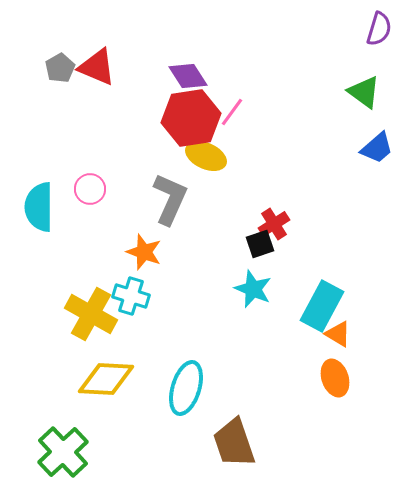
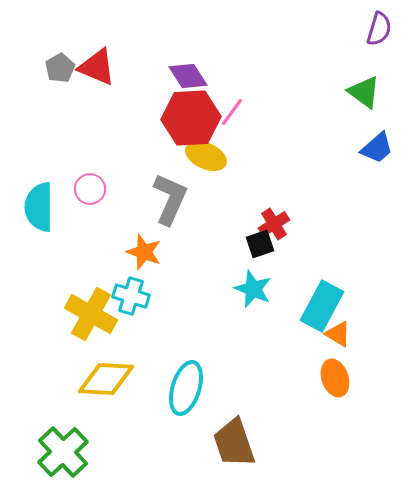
red hexagon: rotated 6 degrees clockwise
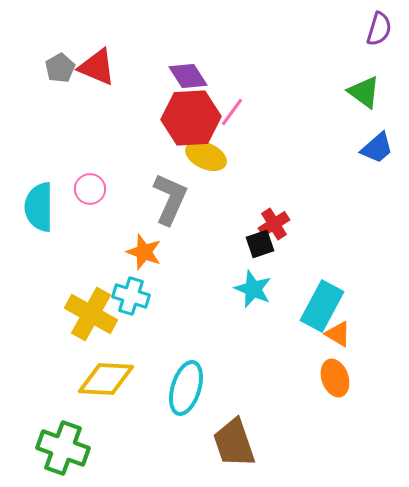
green cross: moved 4 px up; rotated 27 degrees counterclockwise
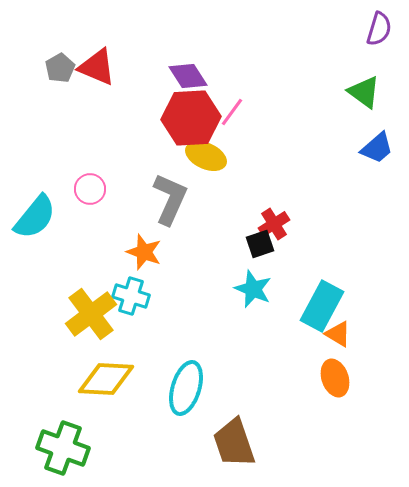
cyan semicircle: moved 4 px left, 10 px down; rotated 141 degrees counterclockwise
yellow cross: rotated 24 degrees clockwise
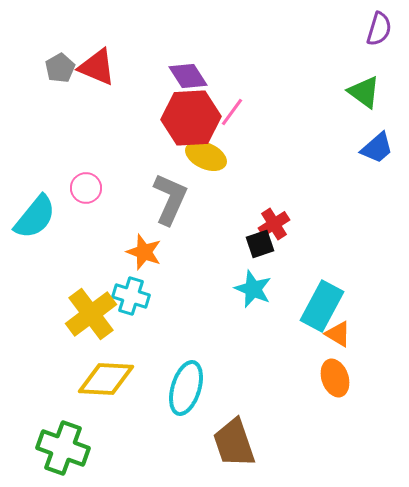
pink circle: moved 4 px left, 1 px up
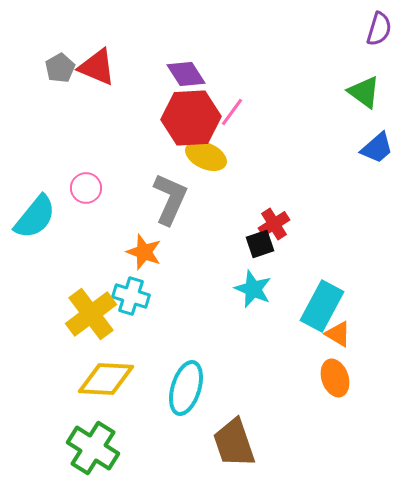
purple diamond: moved 2 px left, 2 px up
green cross: moved 30 px right; rotated 12 degrees clockwise
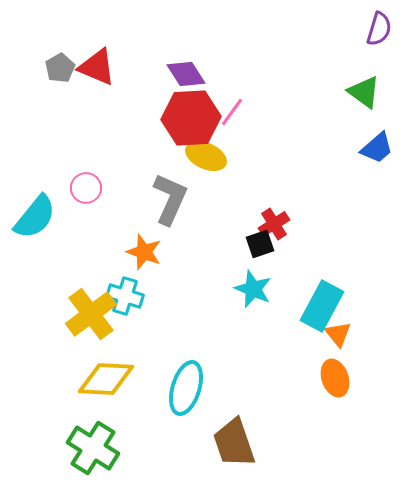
cyan cross: moved 6 px left
orange triangle: rotated 20 degrees clockwise
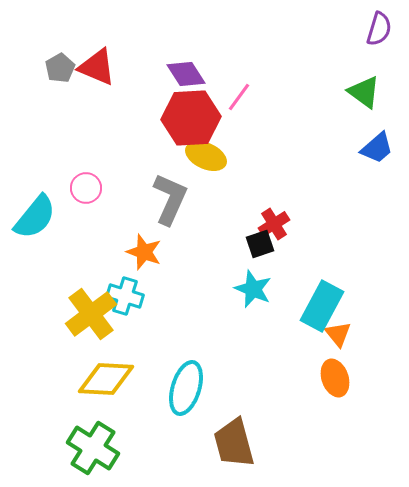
pink line: moved 7 px right, 15 px up
brown trapezoid: rotated 4 degrees clockwise
